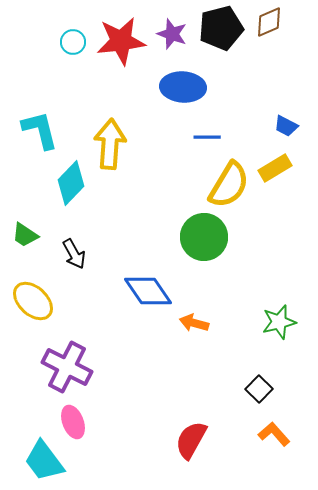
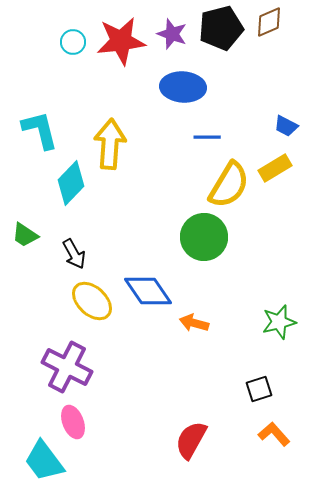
yellow ellipse: moved 59 px right
black square: rotated 28 degrees clockwise
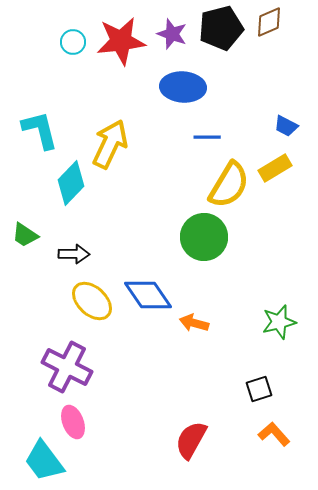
yellow arrow: rotated 21 degrees clockwise
black arrow: rotated 60 degrees counterclockwise
blue diamond: moved 4 px down
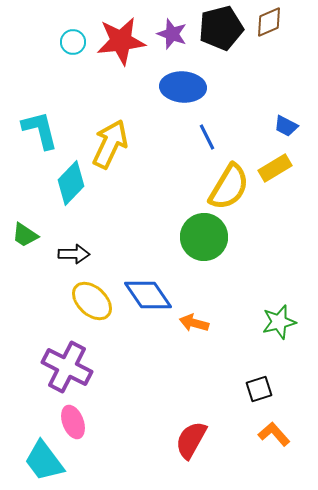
blue line: rotated 64 degrees clockwise
yellow semicircle: moved 2 px down
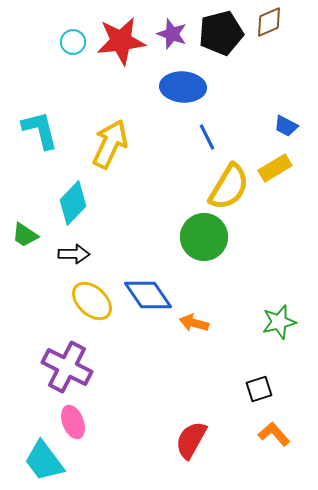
black pentagon: moved 5 px down
cyan diamond: moved 2 px right, 20 px down
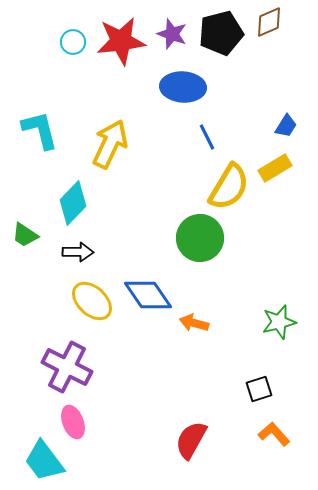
blue trapezoid: rotated 85 degrees counterclockwise
green circle: moved 4 px left, 1 px down
black arrow: moved 4 px right, 2 px up
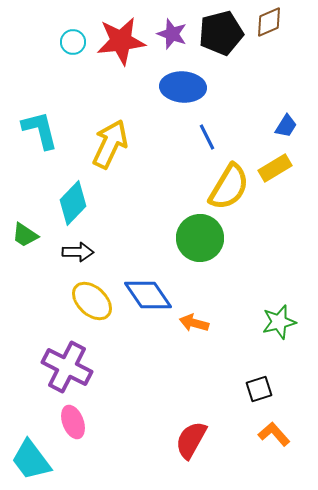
cyan trapezoid: moved 13 px left, 1 px up
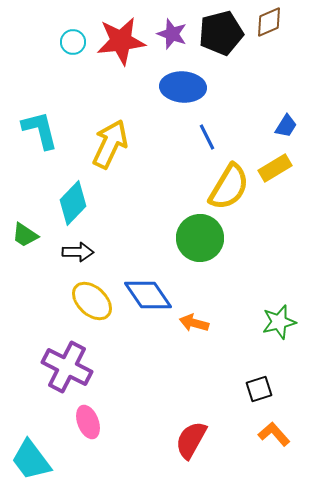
pink ellipse: moved 15 px right
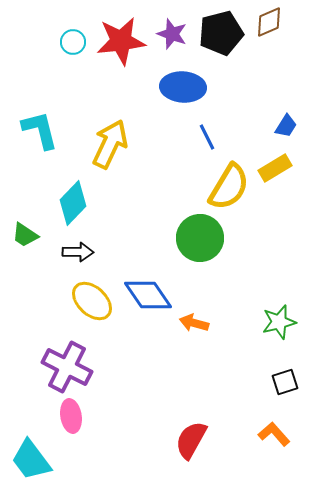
black square: moved 26 px right, 7 px up
pink ellipse: moved 17 px left, 6 px up; rotated 12 degrees clockwise
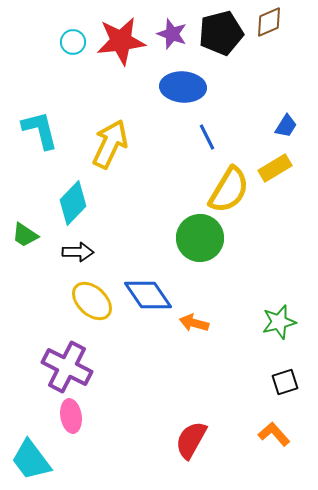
yellow semicircle: moved 3 px down
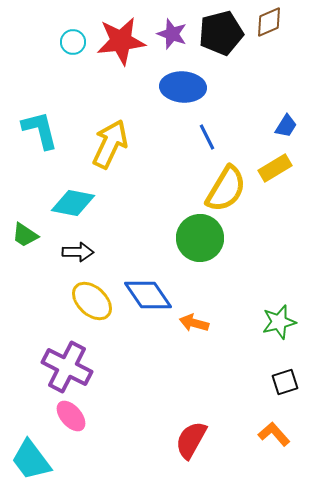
yellow semicircle: moved 3 px left, 1 px up
cyan diamond: rotated 57 degrees clockwise
pink ellipse: rotated 32 degrees counterclockwise
